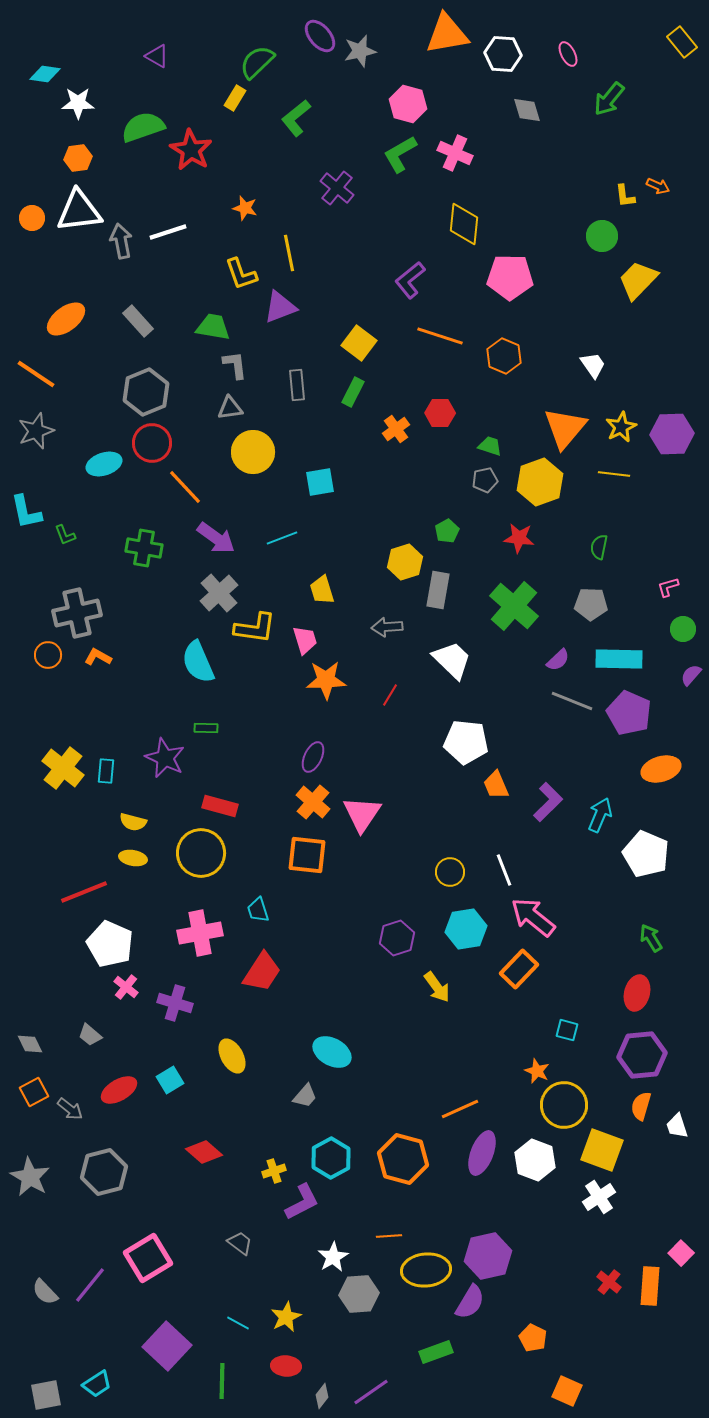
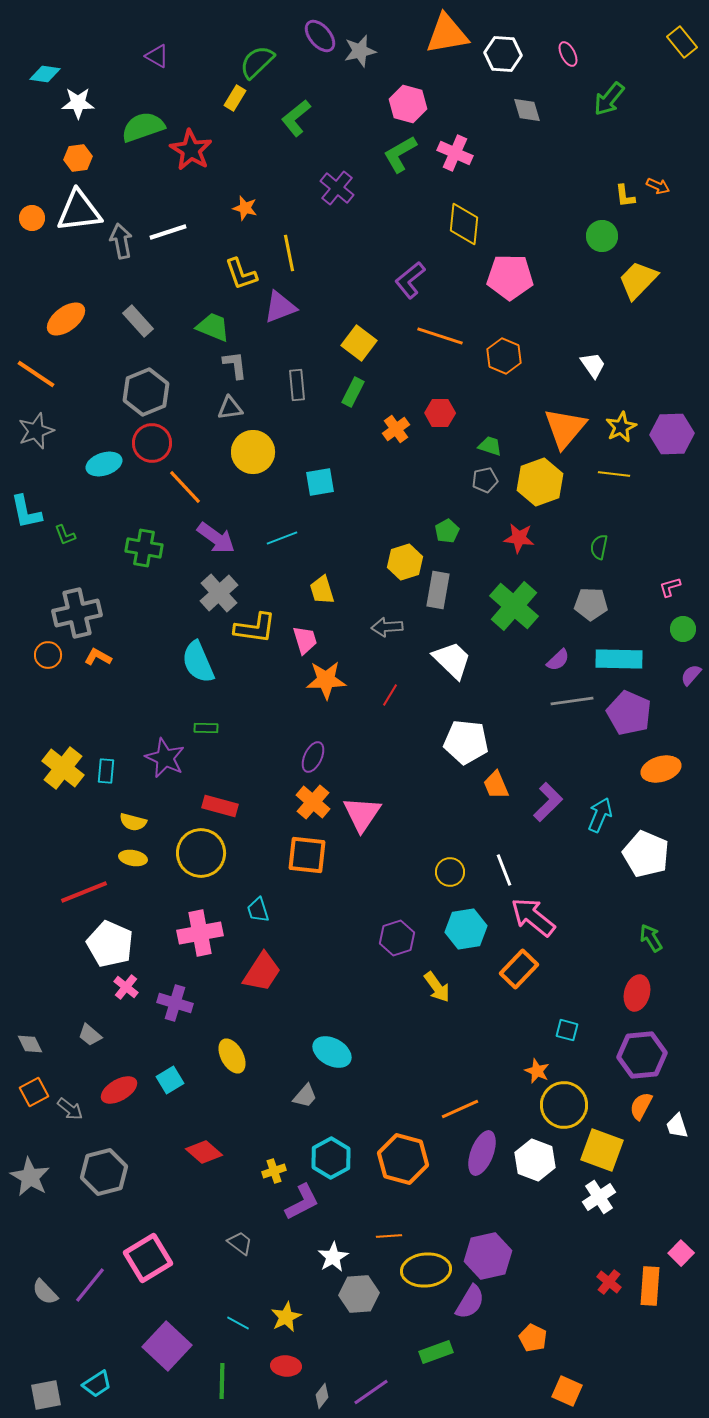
green trapezoid at (213, 327): rotated 12 degrees clockwise
pink L-shape at (668, 587): moved 2 px right
gray line at (572, 701): rotated 30 degrees counterclockwise
orange semicircle at (641, 1106): rotated 12 degrees clockwise
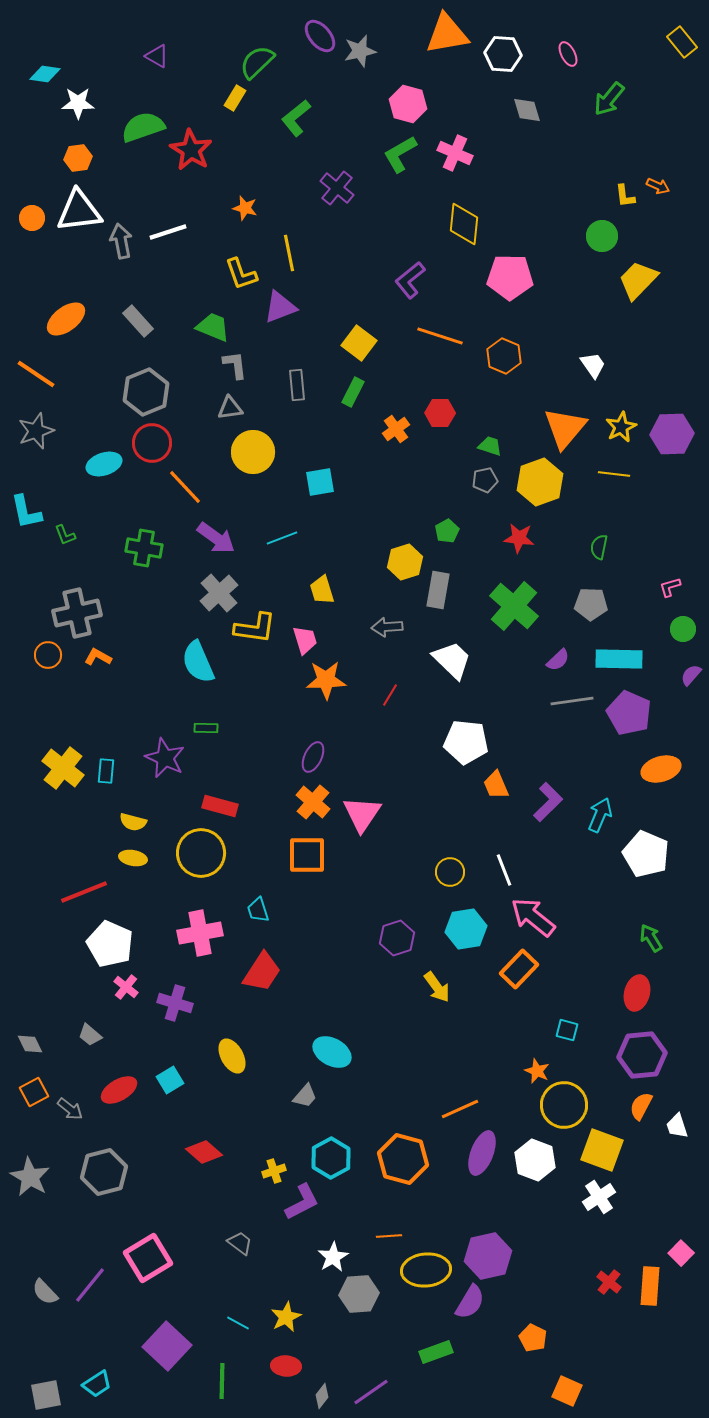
orange square at (307, 855): rotated 6 degrees counterclockwise
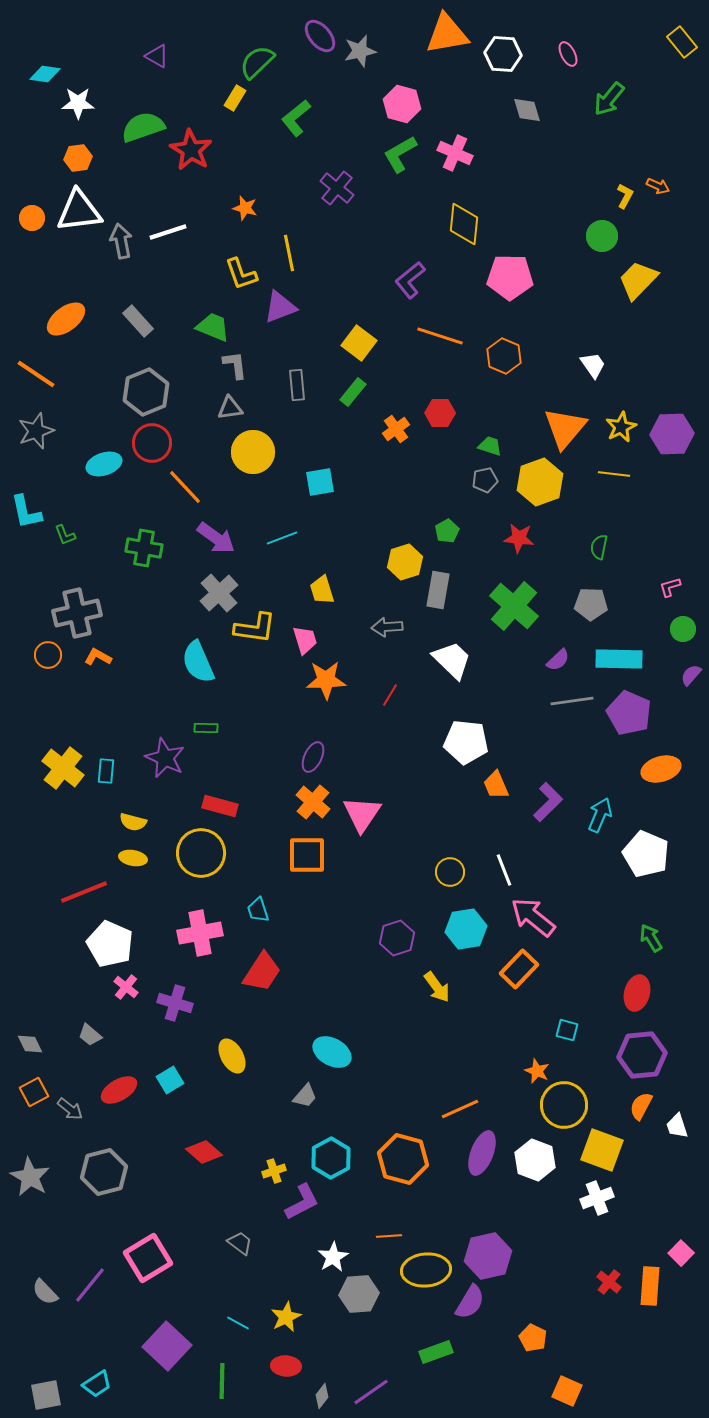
pink hexagon at (408, 104): moved 6 px left
yellow L-shape at (625, 196): rotated 145 degrees counterclockwise
green rectangle at (353, 392): rotated 12 degrees clockwise
white cross at (599, 1197): moved 2 px left, 1 px down; rotated 12 degrees clockwise
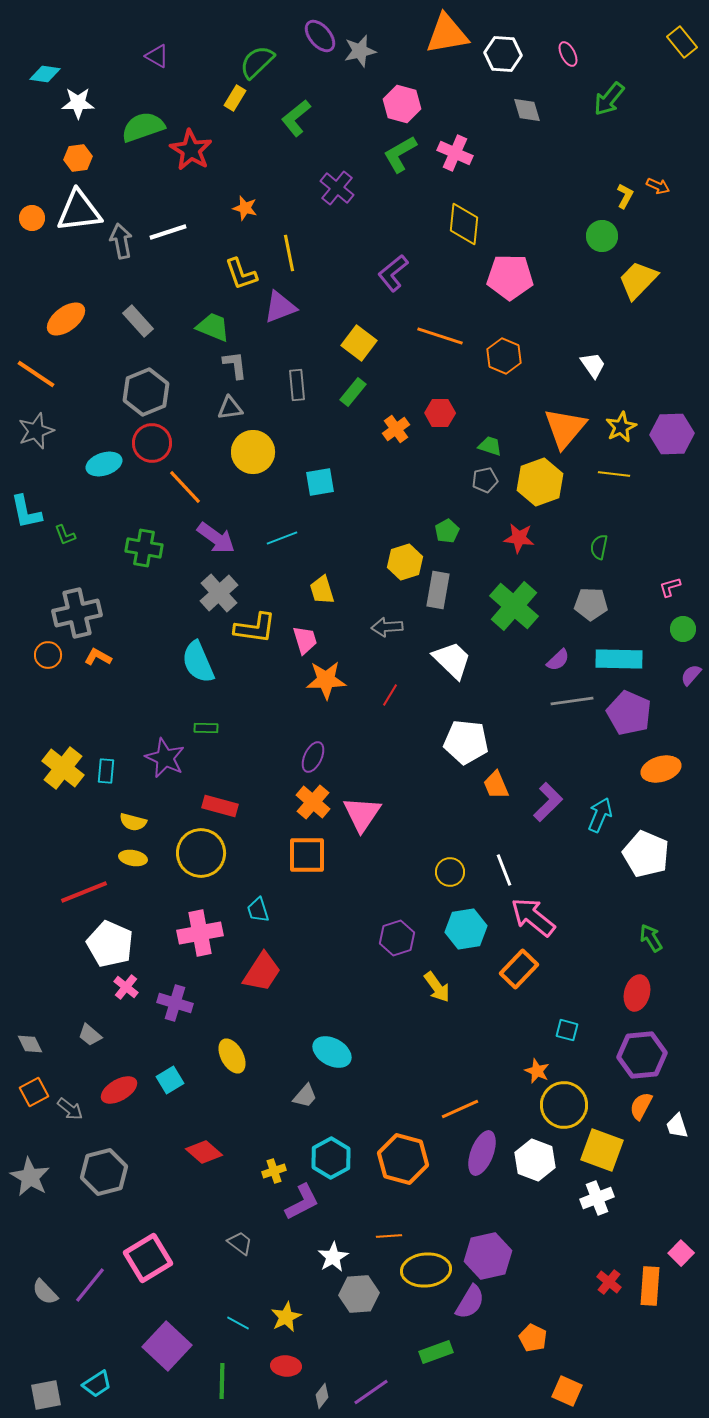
purple L-shape at (410, 280): moved 17 px left, 7 px up
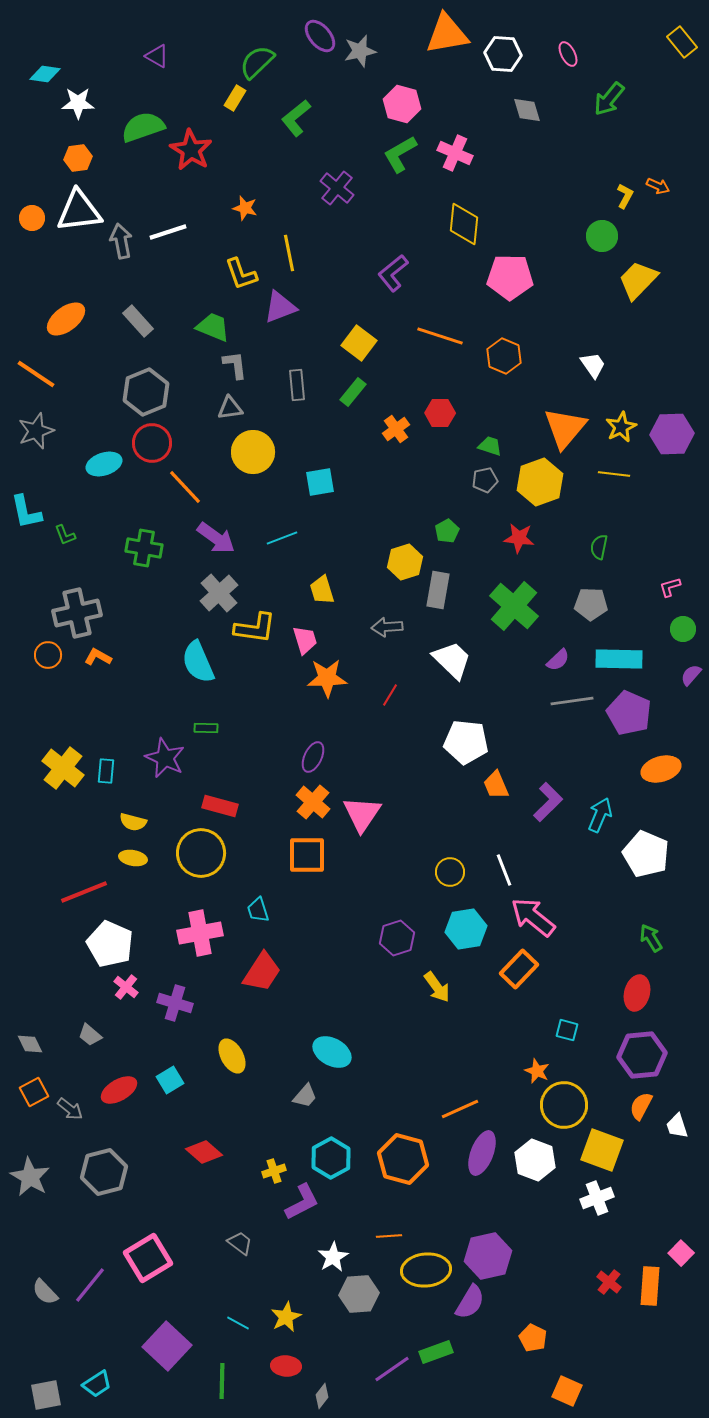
orange star at (326, 680): moved 1 px right, 2 px up
purple line at (371, 1392): moved 21 px right, 23 px up
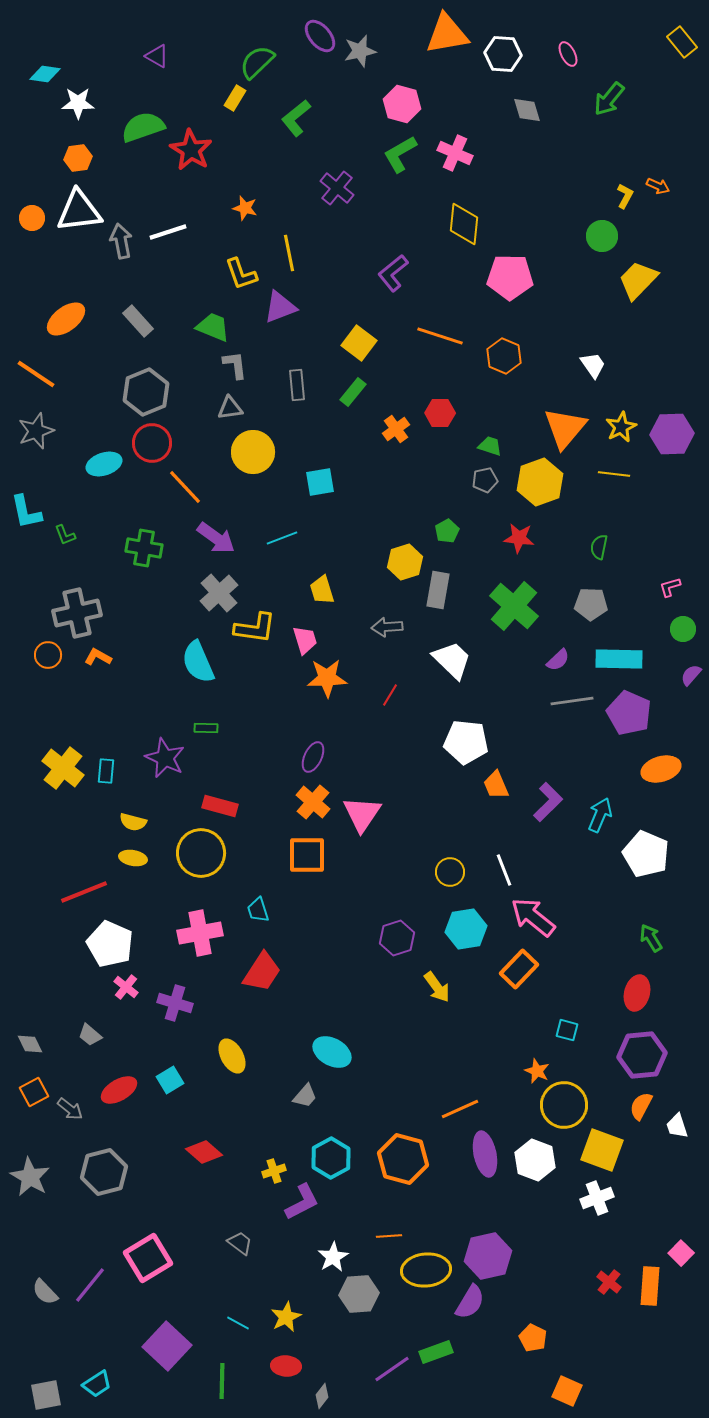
purple ellipse at (482, 1153): moved 3 px right, 1 px down; rotated 33 degrees counterclockwise
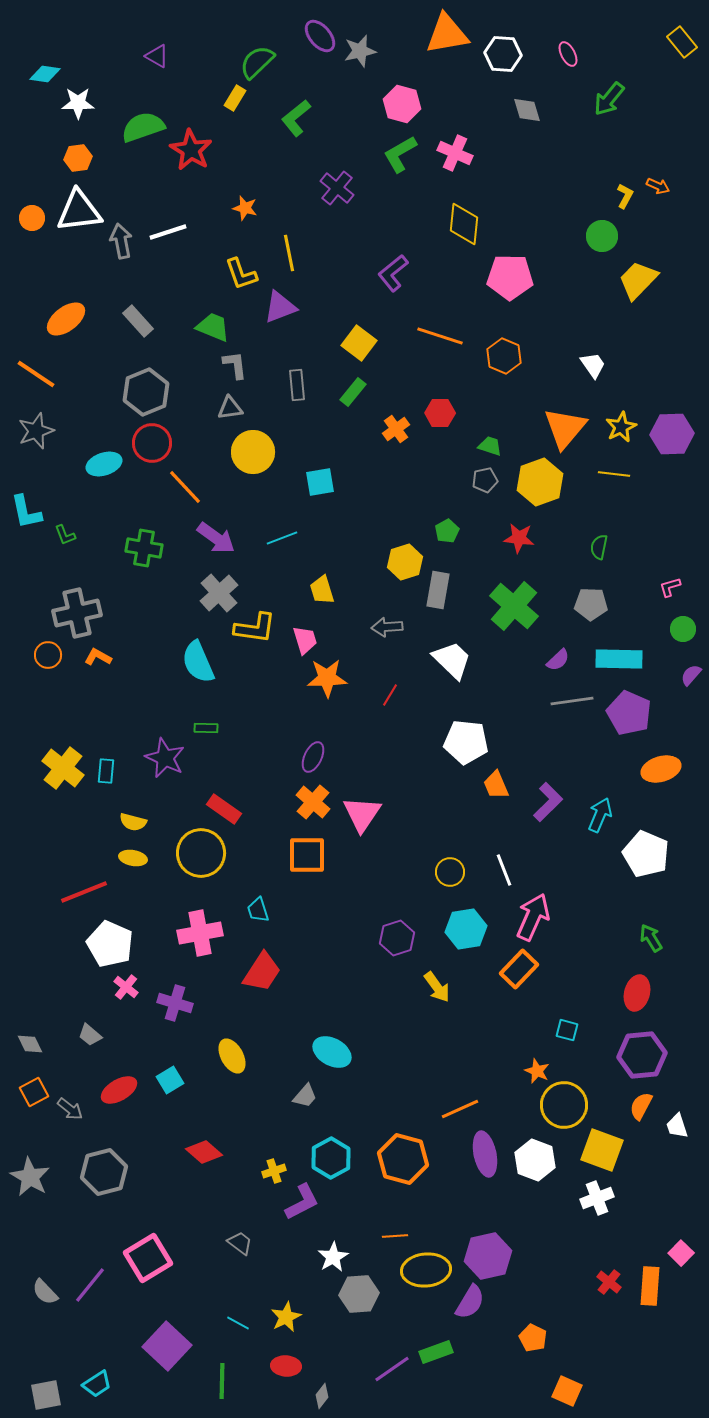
red rectangle at (220, 806): moved 4 px right, 3 px down; rotated 20 degrees clockwise
pink arrow at (533, 917): rotated 75 degrees clockwise
orange line at (389, 1236): moved 6 px right
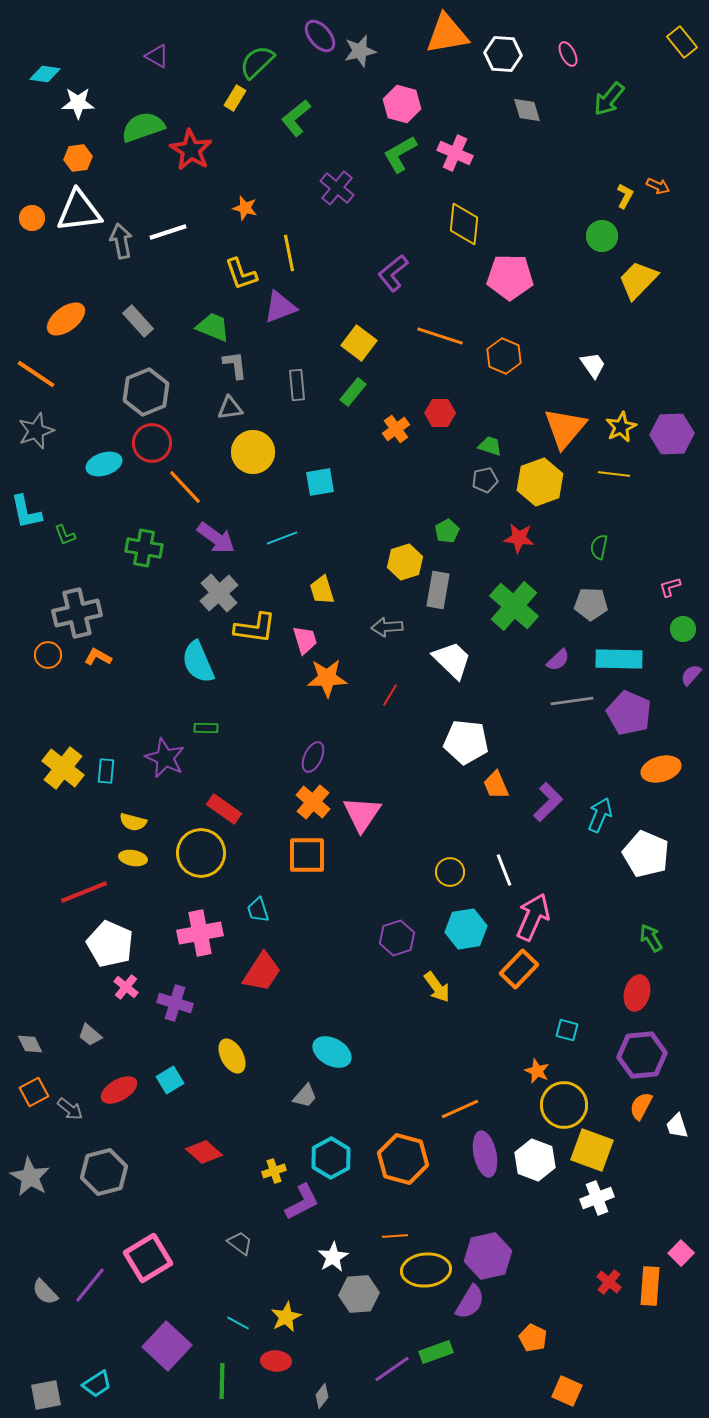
yellow square at (602, 1150): moved 10 px left
red ellipse at (286, 1366): moved 10 px left, 5 px up
